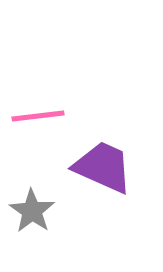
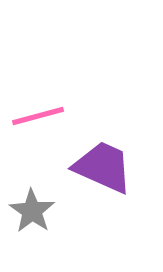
pink line: rotated 8 degrees counterclockwise
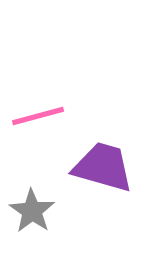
purple trapezoid: rotated 8 degrees counterclockwise
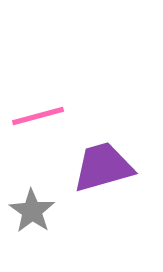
purple trapezoid: rotated 32 degrees counterclockwise
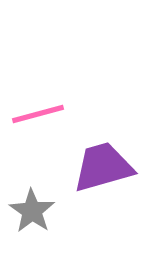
pink line: moved 2 px up
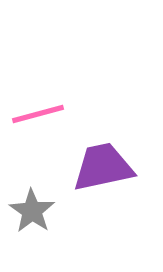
purple trapezoid: rotated 4 degrees clockwise
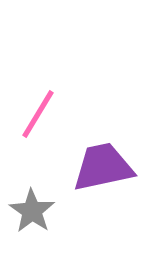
pink line: rotated 44 degrees counterclockwise
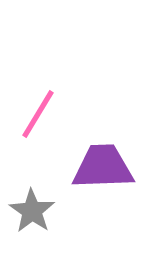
purple trapezoid: rotated 10 degrees clockwise
